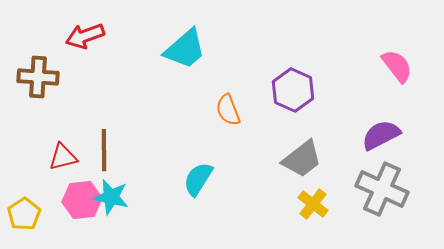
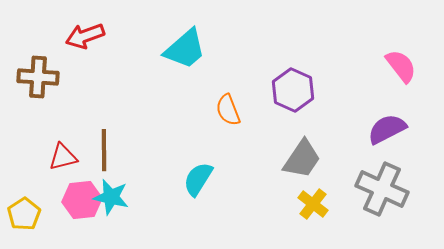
pink semicircle: moved 4 px right
purple semicircle: moved 6 px right, 6 px up
gray trapezoid: rotated 18 degrees counterclockwise
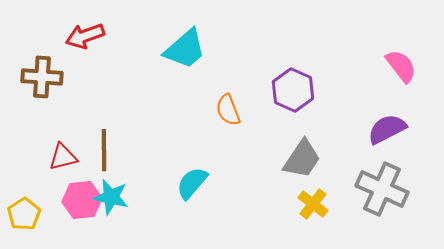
brown cross: moved 4 px right
cyan semicircle: moved 6 px left, 4 px down; rotated 9 degrees clockwise
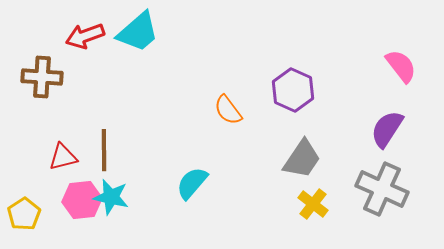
cyan trapezoid: moved 47 px left, 17 px up
orange semicircle: rotated 16 degrees counterclockwise
purple semicircle: rotated 30 degrees counterclockwise
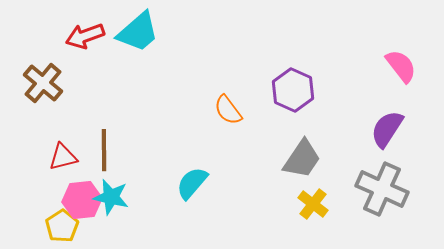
brown cross: moved 1 px right, 6 px down; rotated 36 degrees clockwise
yellow pentagon: moved 38 px right, 12 px down
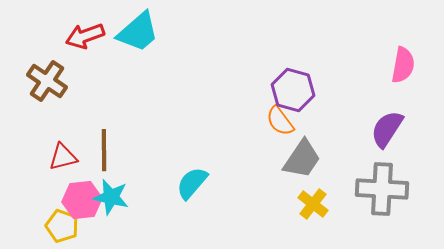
pink semicircle: moved 2 px right, 1 px up; rotated 48 degrees clockwise
brown cross: moved 4 px right, 2 px up; rotated 6 degrees counterclockwise
purple hexagon: rotated 9 degrees counterclockwise
orange semicircle: moved 52 px right, 11 px down
gray cross: rotated 21 degrees counterclockwise
yellow pentagon: rotated 20 degrees counterclockwise
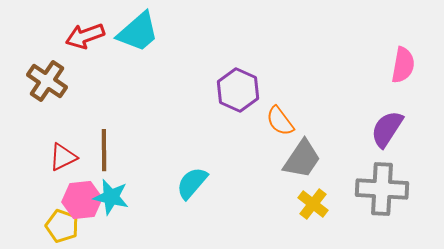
purple hexagon: moved 55 px left; rotated 9 degrees clockwise
red triangle: rotated 12 degrees counterclockwise
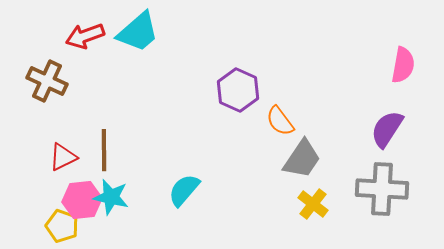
brown cross: rotated 9 degrees counterclockwise
cyan semicircle: moved 8 px left, 7 px down
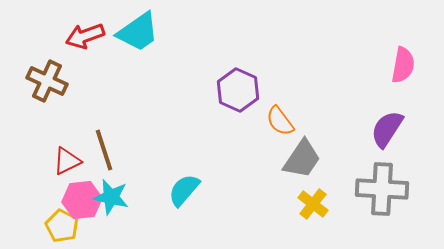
cyan trapezoid: rotated 6 degrees clockwise
brown line: rotated 18 degrees counterclockwise
red triangle: moved 4 px right, 4 px down
yellow pentagon: rotated 8 degrees clockwise
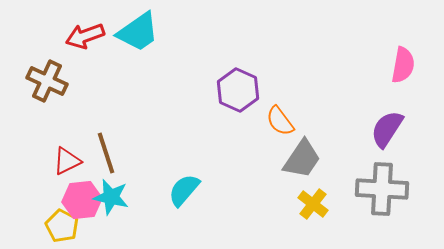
brown line: moved 2 px right, 3 px down
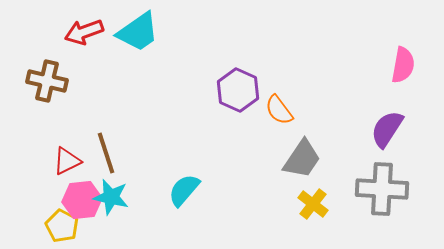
red arrow: moved 1 px left, 4 px up
brown cross: rotated 12 degrees counterclockwise
orange semicircle: moved 1 px left, 11 px up
